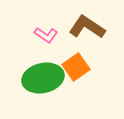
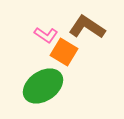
orange square: moved 12 px left, 15 px up; rotated 24 degrees counterclockwise
green ellipse: moved 8 px down; rotated 21 degrees counterclockwise
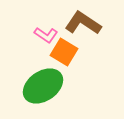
brown L-shape: moved 4 px left, 4 px up
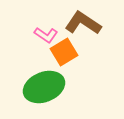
orange square: rotated 28 degrees clockwise
green ellipse: moved 1 px right, 1 px down; rotated 12 degrees clockwise
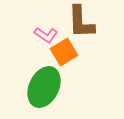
brown L-shape: moved 2 px left, 1 px up; rotated 126 degrees counterclockwise
green ellipse: rotated 42 degrees counterclockwise
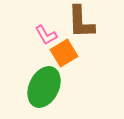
pink L-shape: rotated 25 degrees clockwise
orange square: moved 1 px down
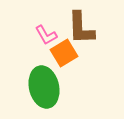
brown L-shape: moved 6 px down
green ellipse: rotated 39 degrees counterclockwise
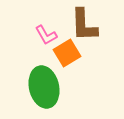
brown L-shape: moved 3 px right, 3 px up
orange square: moved 3 px right
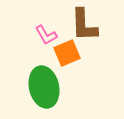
orange square: rotated 8 degrees clockwise
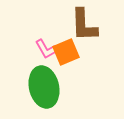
pink L-shape: moved 14 px down
orange square: moved 1 px left, 1 px up
